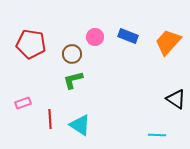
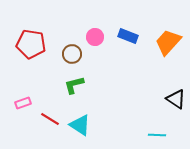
green L-shape: moved 1 px right, 5 px down
red line: rotated 54 degrees counterclockwise
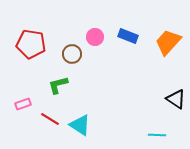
green L-shape: moved 16 px left
pink rectangle: moved 1 px down
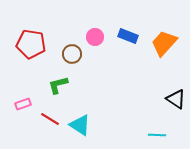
orange trapezoid: moved 4 px left, 1 px down
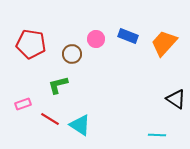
pink circle: moved 1 px right, 2 px down
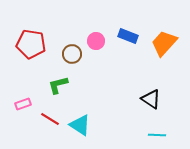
pink circle: moved 2 px down
black triangle: moved 25 px left
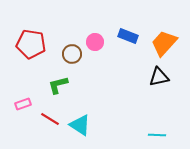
pink circle: moved 1 px left, 1 px down
black triangle: moved 8 px right, 22 px up; rotated 45 degrees counterclockwise
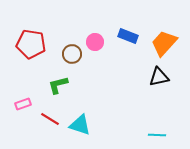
cyan triangle: rotated 15 degrees counterclockwise
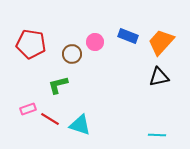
orange trapezoid: moved 3 px left, 1 px up
pink rectangle: moved 5 px right, 5 px down
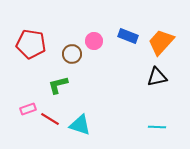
pink circle: moved 1 px left, 1 px up
black triangle: moved 2 px left
cyan line: moved 8 px up
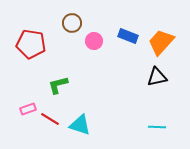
brown circle: moved 31 px up
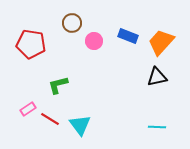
pink rectangle: rotated 14 degrees counterclockwise
cyan triangle: rotated 35 degrees clockwise
